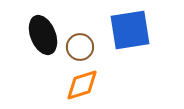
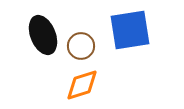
brown circle: moved 1 px right, 1 px up
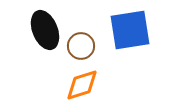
black ellipse: moved 2 px right, 5 px up
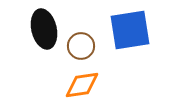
black ellipse: moved 1 px left, 1 px up; rotated 9 degrees clockwise
orange diamond: rotated 9 degrees clockwise
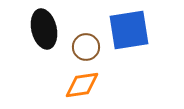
blue square: moved 1 px left
brown circle: moved 5 px right, 1 px down
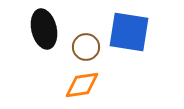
blue square: moved 2 px down; rotated 18 degrees clockwise
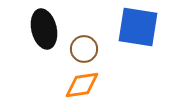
blue square: moved 9 px right, 5 px up
brown circle: moved 2 px left, 2 px down
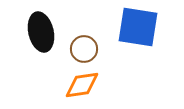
black ellipse: moved 3 px left, 3 px down
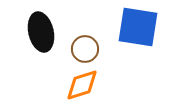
brown circle: moved 1 px right
orange diamond: rotated 9 degrees counterclockwise
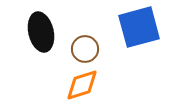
blue square: moved 1 px right; rotated 24 degrees counterclockwise
